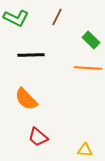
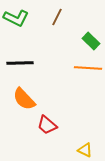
green rectangle: moved 1 px down
black line: moved 11 px left, 8 px down
orange semicircle: moved 2 px left
red trapezoid: moved 9 px right, 12 px up
yellow triangle: rotated 21 degrees clockwise
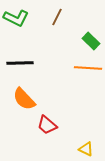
yellow triangle: moved 1 px right, 1 px up
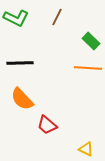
orange semicircle: moved 2 px left
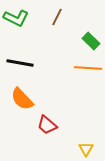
black line: rotated 12 degrees clockwise
yellow triangle: rotated 35 degrees clockwise
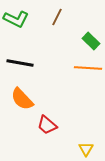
green L-shape: moved 1 px down
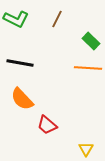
brown line: moved 2 px down
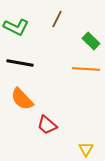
green L-shape: moved 8 px down
orange line: moved 2 px left, 1 px down
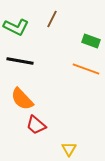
brown line: moved 5 px left
green rectangle: rotated 24 degrees counterclockwise
black line: moved 2 px up
orange line: rotated 16 degrees clockwise
red trapezoid: moved 11 px left
yellow triangle: moved 17 px left
